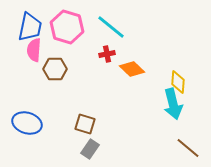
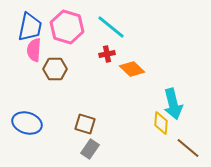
yellow diamond: moved 17 px left, 41 px down
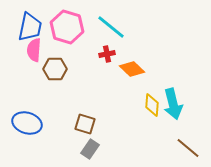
yellow diamond: moved 9 px left, 18 px up
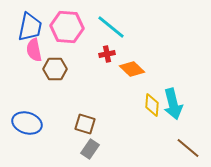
pink hexagon: rotated 12 degrees counterclockwise
pink semicircle: rotated 15 degrees counterclockwise
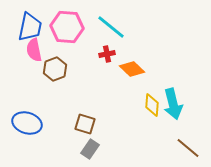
brown hexagon: rotated 20 degrees counterclockwise
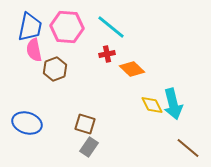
yellow diamond: rotated 30 degrees counterclockwise
gray rectangle: moved 1 px left, 2 px up
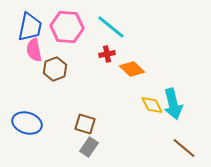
brown line: moved 4 px left
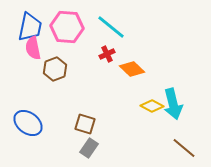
pink semicircle: moved 1 px left, 2 px up
red cross: rotated 14 degrees counterclockwise
yellow diamond: moved 1 px down; rotated 35 degrees counterclockwise
blue ellipse: moved 1 px right; rotated 20 degrees clockwise
gray rectangle: moved 1 px down
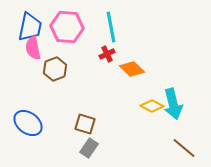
cyan line: rotated 40 degrees clockwise
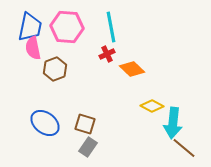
cyan arrow: moved 19 px down; rotated 20 degrees clockwise
blue ellipse: moved 17 px right
gray rectangle: moved 1 px left, 1 px up
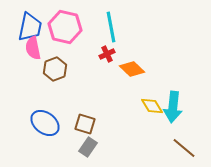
pink hexagon: moved 2 px left; rotated 8 degrees clockwise
yellow diamond: rotated 30 degrees clockwise
cyan arrow: moved 16 px up
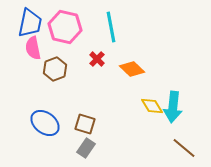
blue trapezoid: moved 4 px up
red cross: moved 10 px left, 5 px down; rotated 21 degrees counterclockwise
gray rectangle: moved 2 px left, 1 px down
